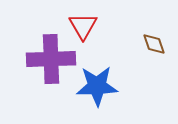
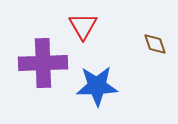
brown diamond: moved 1 px right
purple cross: moved 8 px left, 4 px down
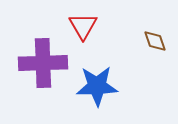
brown diamond: moved 3 px up
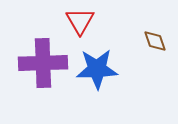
red triangle: moved 3 px left, 5 px up
blue star: moved 17 px up
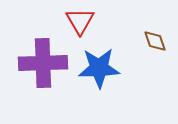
blue star: moved 2 px right, 1 px up
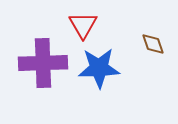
red triangle: moved 3 px right, 4 px down
brown diamond: moved 2 px left, 3 px down
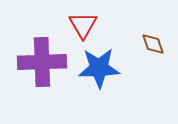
purple cross: moved 1 px left, 1 px up
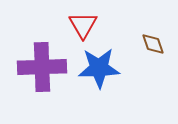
purple cross: moved 5 px down
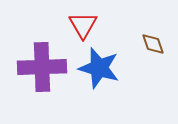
blue star: rotated 18 degrees clockwise
